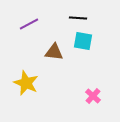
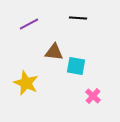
cyan square: moved 7 px left, 25 px down
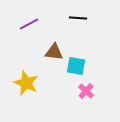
pink cross: moved 7 px left, 5 px up
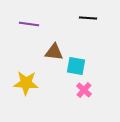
black line: moved 10 px right
purple line: rotated 36 degrees clockwise
yellow star: rotated 20 degrees counterclockwise
pink cross: moved 2 px left, 1 px up
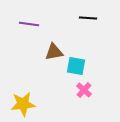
brown triangle: rotated 18 degrees counterclockwise
yellow star: moved 3 px left, 21 px down; rotated 10 degrees counterclockwise
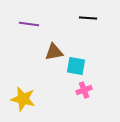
pink cross: rotated 28 degrees clockwise
yellow star: moved 5 px up; rotated 20 degrees clockwise
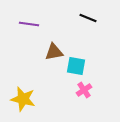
black line: rotated 18 degrees clockwise
pink cross: rotated 14 degrees counterclockwise
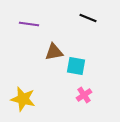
pink cross: moved 5 px down
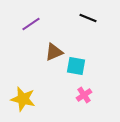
purple line: moved 2 px right; rotated 42 degrees counterclockwise
brown triangle: rotated 12 degrees counterclockwise
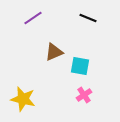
purple line: moved 2 px right, 6 px up
cyan square: moved 4 px right
